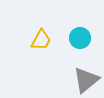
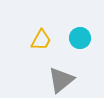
gray triangle: moved 25 px left
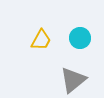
gray triangle: moved 12 px right
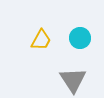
gray triangle: rotated 24 degrees counterclockwise
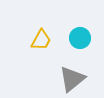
gray triangle: moved 1 px left, 1 px up; rotated 24 degrees clockwise
